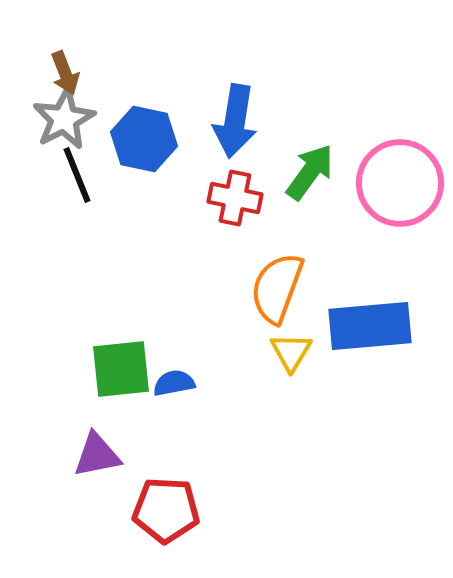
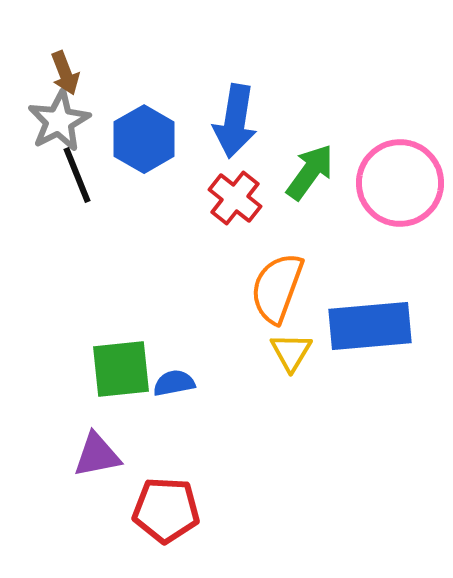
gray star: moved 5 px left, 2 px down
blue hexagon: rotated 18 degrees clockwise
red cross: rotated 26 degrees clockwise
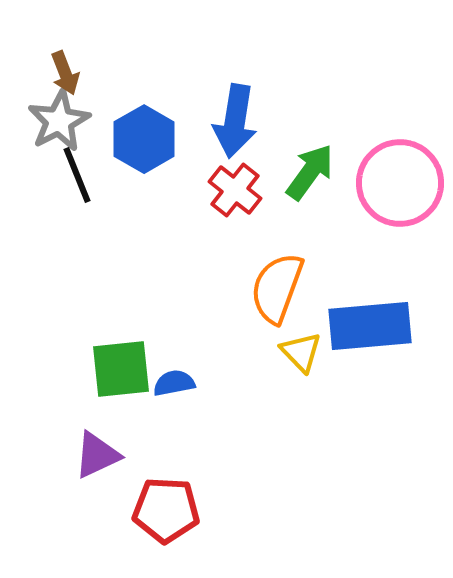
red cross: moved 8 px up
yellow triangle: moved 10 px right; rotated 15 degrees counterclockwise
purple triangle: rotated 14 degrees counterclockwise
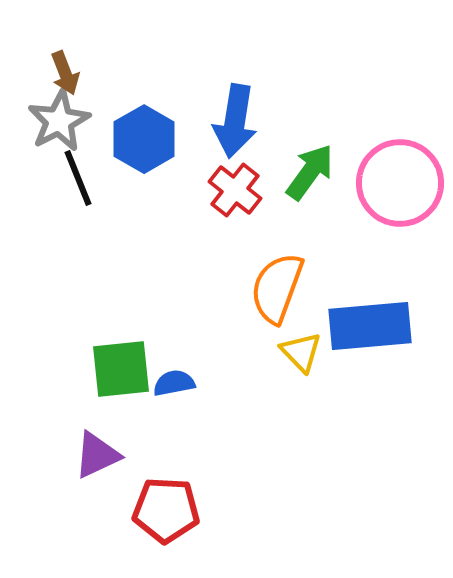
black line: moved 1 px right, 3 px down
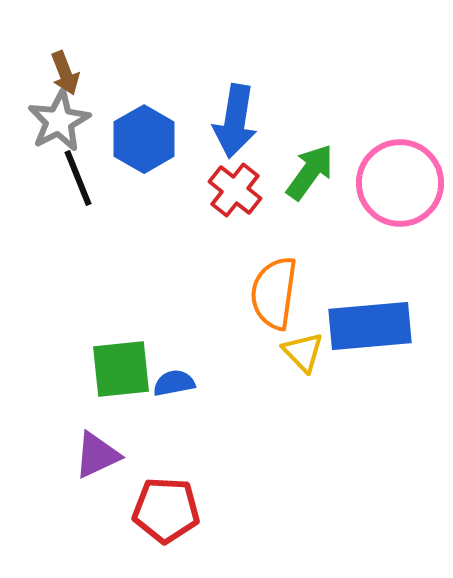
orange semicircle: moved 3 px left, 5 px down; rotated 12 degrees counterclockwise
yellow triangle: moved 2 px right
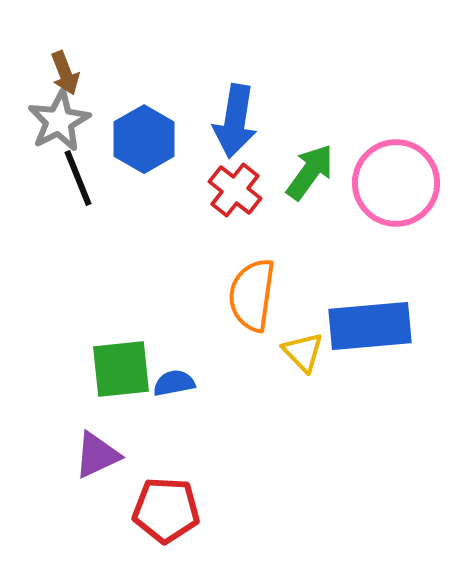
pink circle: moved 4 px left
orange semicircle: moved 22 px left, 2 px down
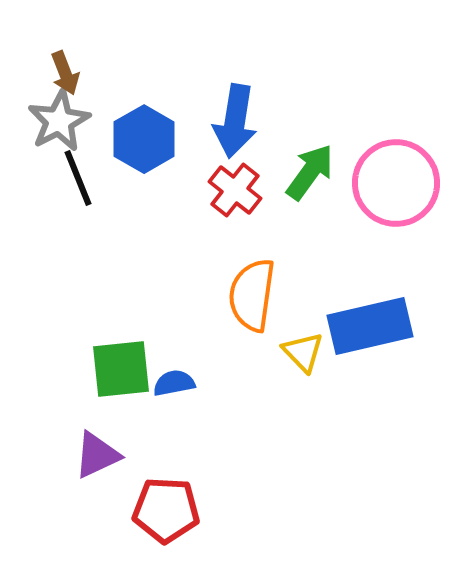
blue rectangle: rotated 8 degrees counterclockwise
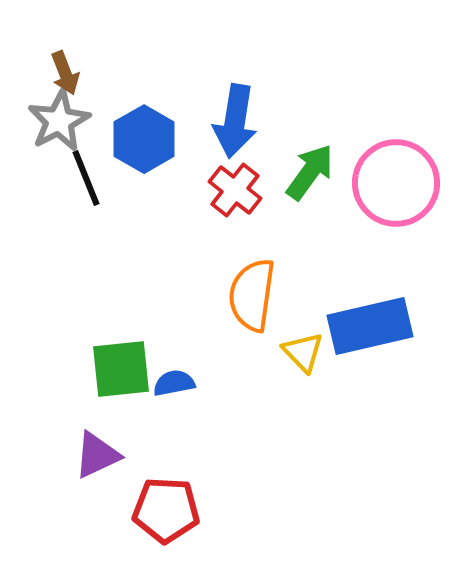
black line: moved 8 px right
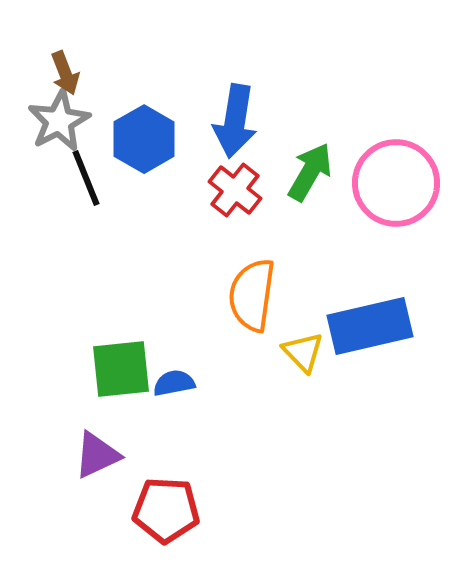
green arrow: rotated 6 degrees counterclockwise
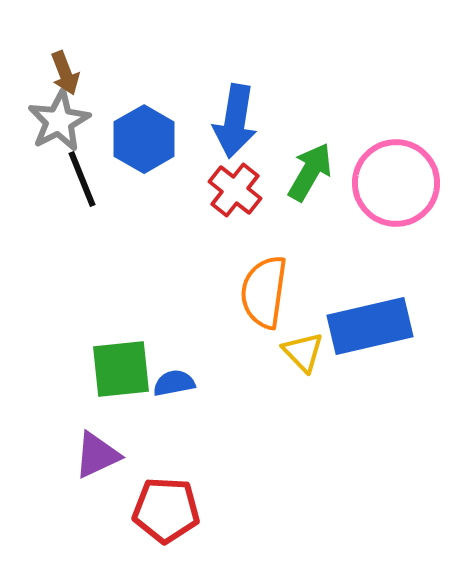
black line: moved 4 px left, 1 px down
orange semicircle: moved 12 px right, 3 px up
